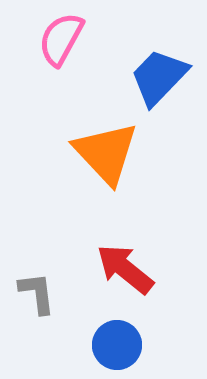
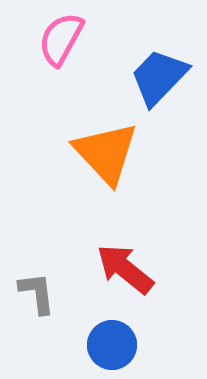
blue circle: moved 5 px left
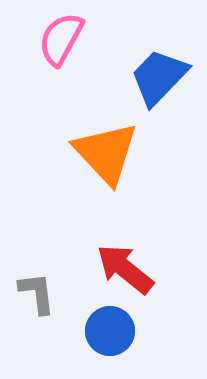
blue circle: moved 2 px left, 14 px up
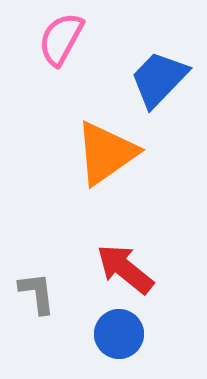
blue trapezoid: moved 2 px down
orange triangle: rotated 38 degrees clockwise
blue circle: moved 9 px right, 3 px down
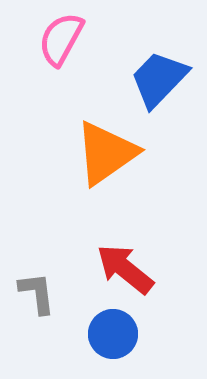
blue circle: moved 6 px left
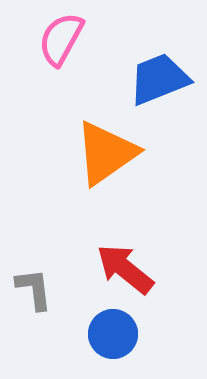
blue trapezoid: rotated 24 degrees clockwise
gray L-shape: moved 3 px left, 4 px up
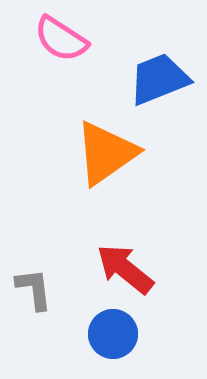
pink semicircle: rotated 86 degrees counterclockwise
